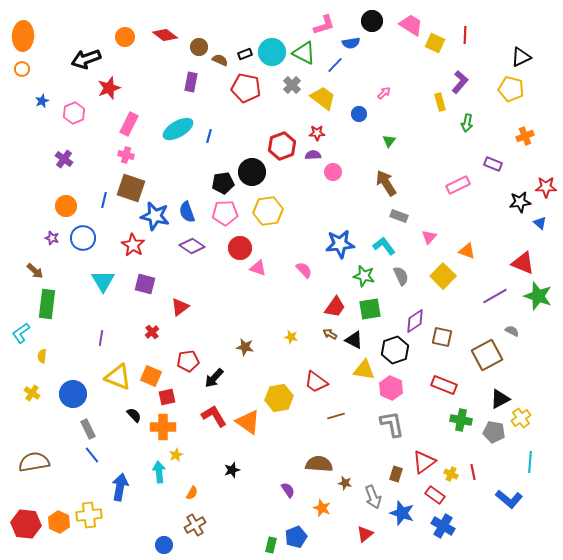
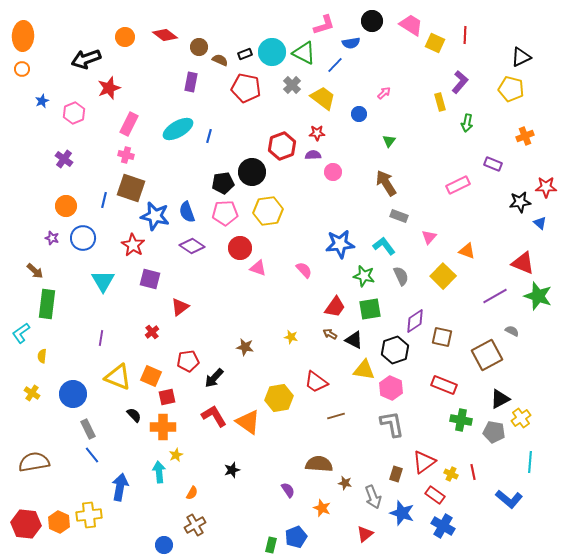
purple square at (145, 284): moved 5 px right, 5 px up
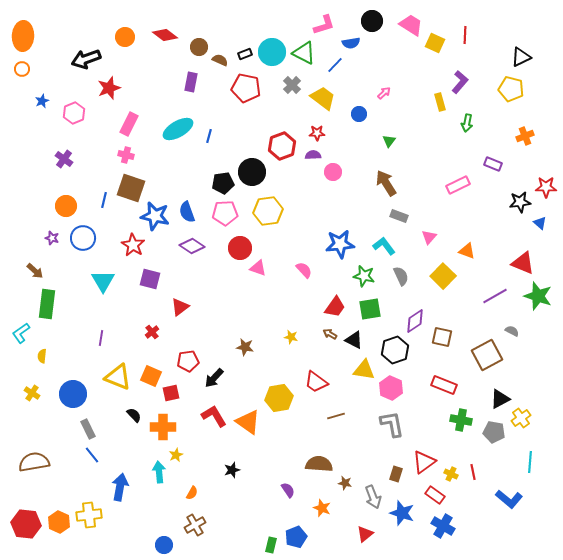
red square at (167, 397): moved 4 px right, 4 px up
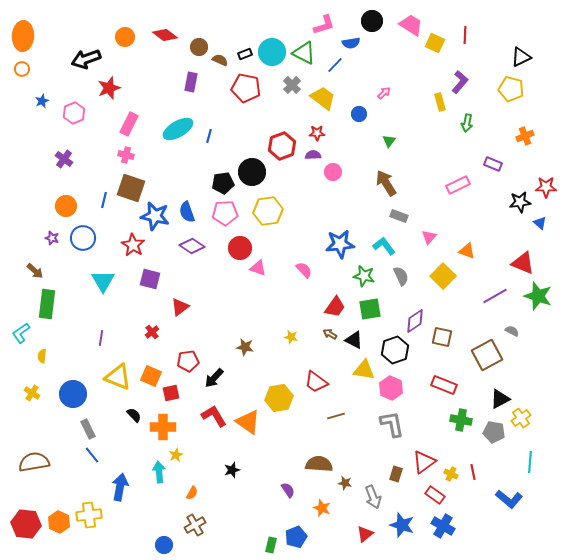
blue star at (402, 513): moved 12 px down
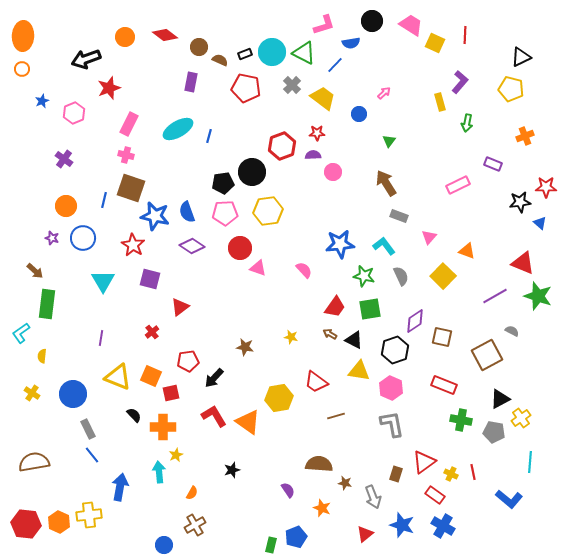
yellow triangle at (364, 370): moved 5 px left, 1 px down
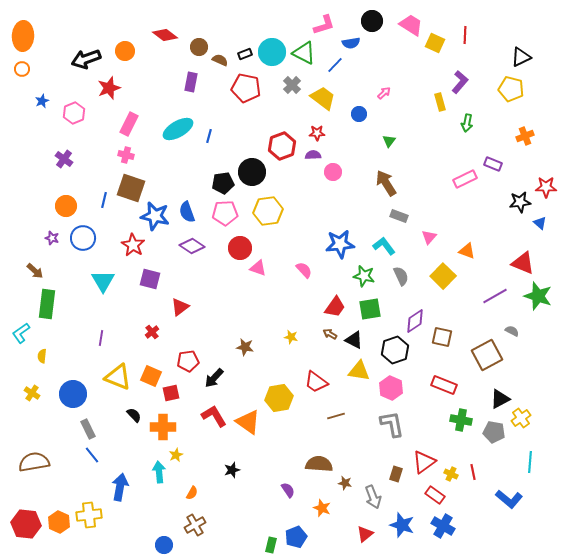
orange circle at (125, 37): moved 14 px down
pink rectangle at (458, 185): moved 7 px right, 6 px up
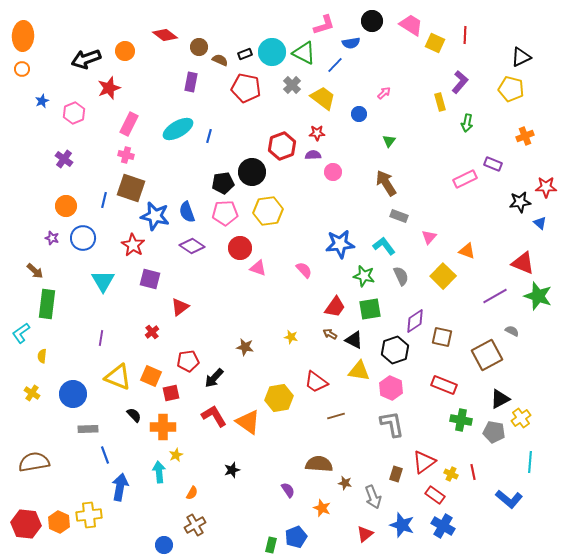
gray rectangle at (88, 429): rotated 66 degrees counterclockwise
blue line at (92, 455): moved 13 px right; rotated 18 degrees clockwise
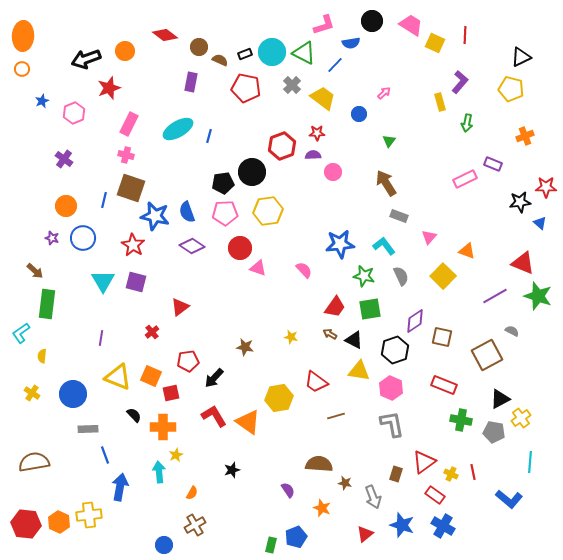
purple square at (150, 279): moved 14 px left, 3 px down
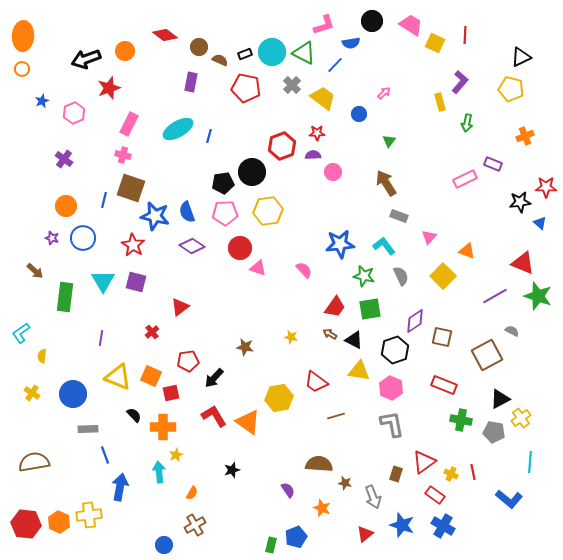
pink cross at (126, 155): moved 3 px left
green rectangle at (47, 304): moved 18 px right, 7 px up
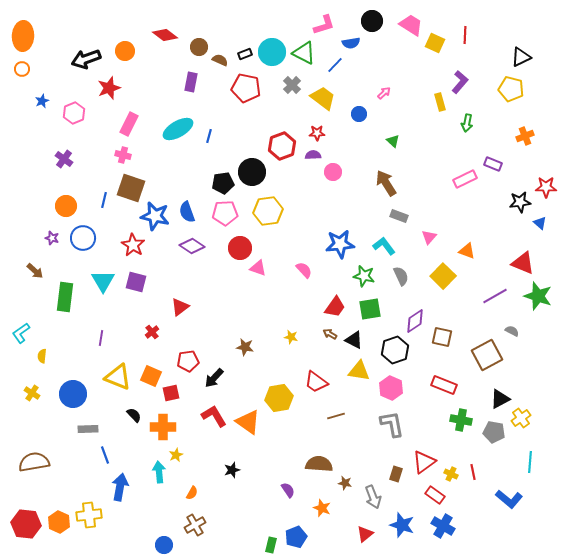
green triangle at (389, 141): moved 4 px right; rotated 24 degrees counterclockwise
